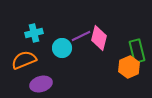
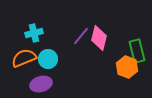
purple line: rotated 24 degrees counterclockwise
cyan circle: moved 14 px left, 11 px down
orange semicircle: moved 2 px up
orange hexagon: moved 2 px left; rotated 15 degrees counterclockwise
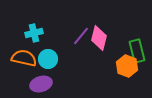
orange semicircle: rotated 35 degrees clockwise
orange hexagon: moved 1 px up
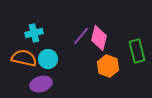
orange hexagon: moved 19 px left
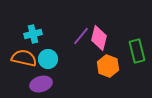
cyan cross: moved 1 px left, 1 px down
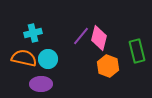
cyan cross: moved 1 px up
purple ellipse: rotated 15 degrees clockwise
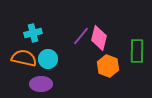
green rectangle: rotated 15 degrees clockwise
